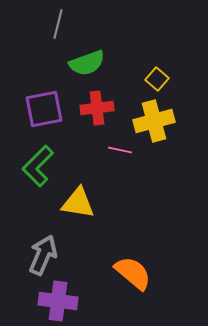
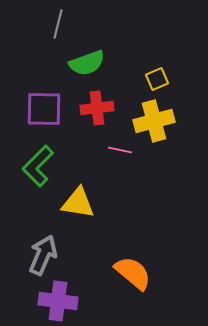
yellow square: rotated 25 degrees clockwise
purple square: rotated 12 degrees clockwise
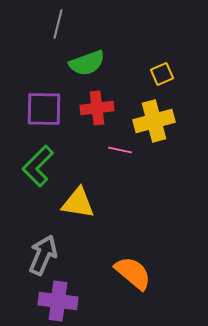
yellow square: moved 5 px right, 5 px up
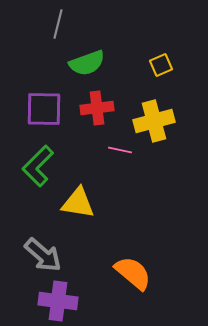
yellow square: moved 1 px left, 9 px up
gray arrow: rotated 108 degrees clockwise
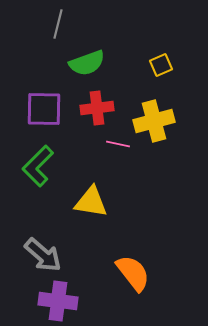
pink line: moved 2 px left, 6 px up
yellow triangle: moved 13 px right, 1 px up
orange semicircle: rotated 12 degrees clockwise
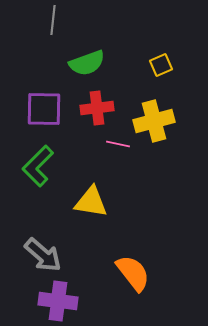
gray line: moved 5 px left, 4 px up; rotated 8 degrees counterclockwise
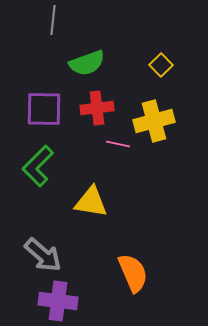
yellow square: rotated 20 degrees counterclockwise
orange semicircle: rotated 15 degrees clockwise
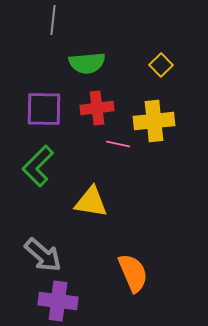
green semicircle: rotated 15 degrees clockwise
yellow cross: rotated 9 degrees clockwise
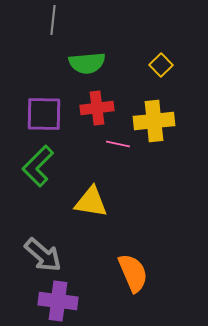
purple square: moved 5 px down
